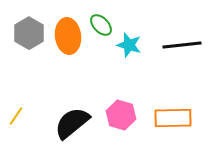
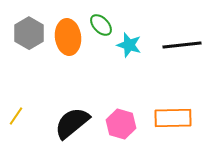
orange ellipse: moved 1 px down
pink hexagon: moved 9 px down
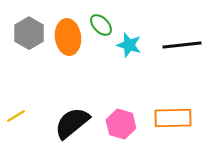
yellow line: rotated 24 degrees clockwise
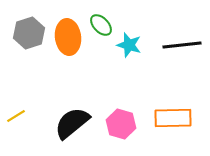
gray hexagon: rotated 12 degrees clockwise
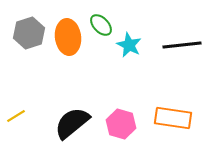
cyan star: rotated 10 degrees clockwise
orange rectangle: rotated 9 degrees clockwise
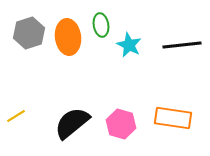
green ellipse: rotated 35 degrees clockwise
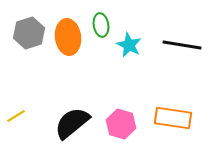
black line: rotated 15 degrees clockwise
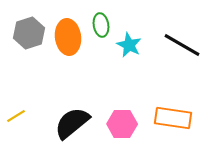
black line: rotated 21 degrees clockwise
pink hexagon: moved 1 px right; rotated 16 degrees counterclockwise
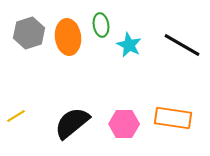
pink hexagon: moved 2 px right
